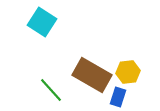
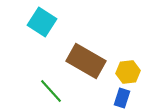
brown rectangle: moved 6 px left, 14 px up
green line: moved 1 px down
blue rectangle: moved 4 px right, 1 px down
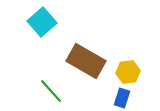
cyan square: rotated 16 degrees clockwise
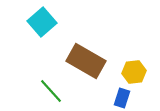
yellow hexagon: moved 6 px right
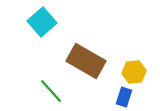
blue rectangle: moved 2 px right, 1 px up
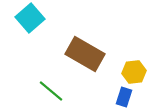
cyan square: moved 12 px left, 4 px up
brown rectangle: moved 1 px left, 7 px up
green line: rotated 8 degrees counterclockwise
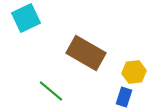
cyan square: moved 4 px left; rotated 16 degrees clockwise
brown rectangle: moved 1 px right, 1 px up
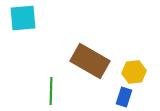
cyan square: moved 3 px left; rotated 20 degrees clockwise
brown rectangle: moved 4 px right, 8 px down
green line: rotated 52 degrees clockwise
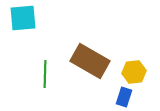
green line: moved 6 px left, 17 px up
